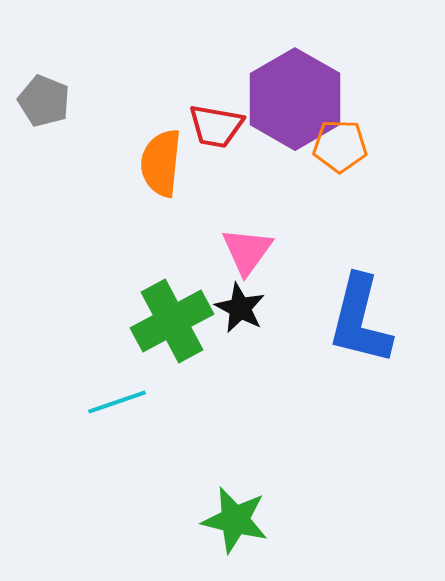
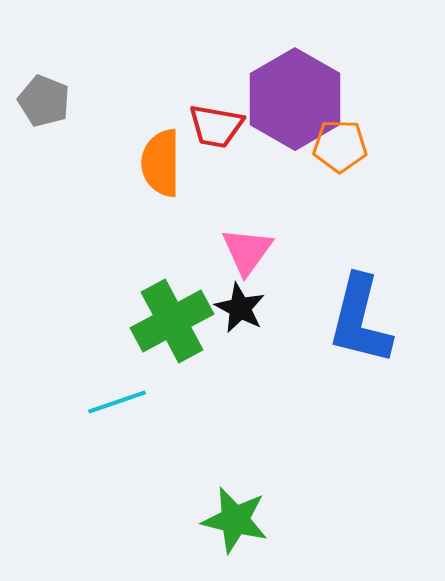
orange semicircle: rotated 6 degrees counterclockwise
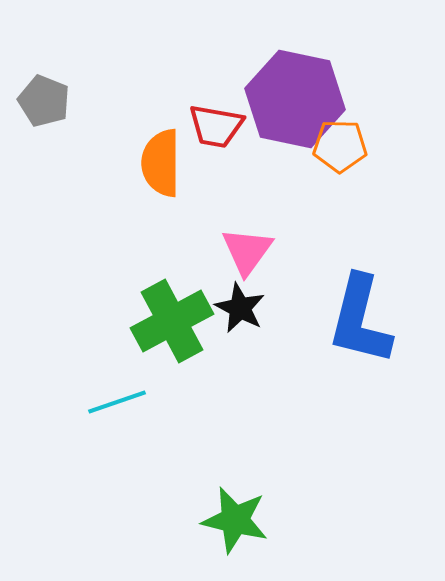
purple hexagon: rotated 18 degrees counterclockwise
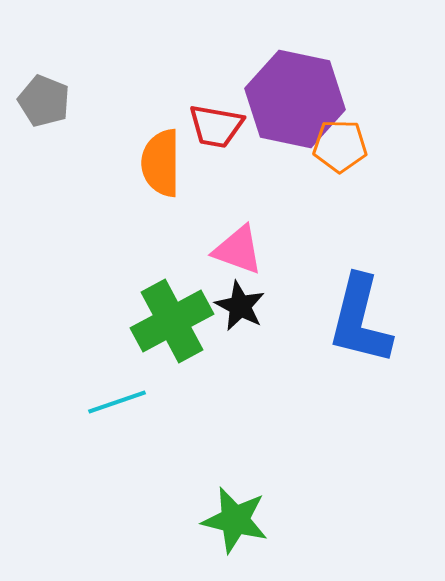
pink triangle: moved 9 px left, 1 px up; rotated 46 degrees counterclockwise
black star: moved 2 px up
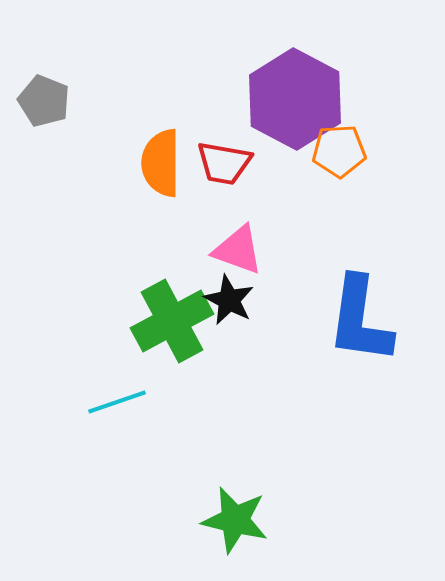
purple hexagon: rotated 16 degrees clockwise
red trapezoid: moved 8 px right, 37 px down
orange pentagon: moved 1 px left, 5 px down; rotated 4 degrees counterclockwise
black star: moved 11 px left, 6 px up
blue L-shape: rotated 6 degrees counterclockwise
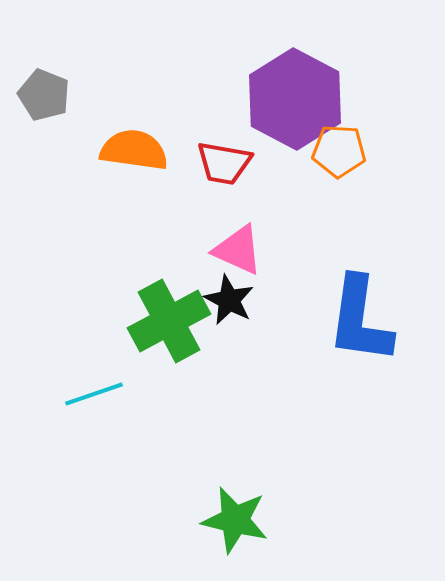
gray pentagon: moved 6 px up
orange pentagon: rotated 6 degrees clockwise
orange semicircle: moved 27 px left, 13 px up; rotated 98 degrees clockwise
pink triangle: rotated 4 degrees clockwise
green cross: moved 3 px left
cyan line: moved 23 px left, 8 px up
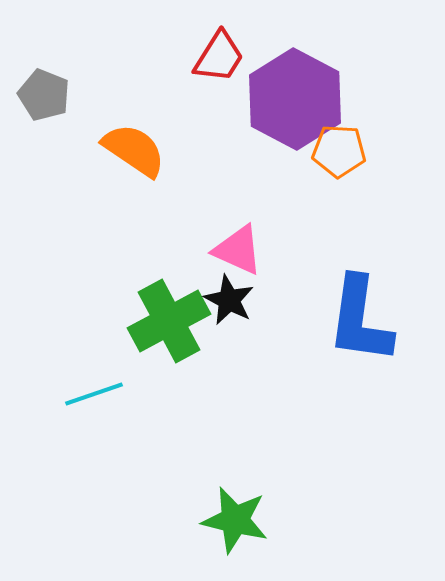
orange semicircle: rotated 26 degrees clockwise
red trapezoid: moved 5 px left, 106 px up; rotated 68 degrees counterclockwise
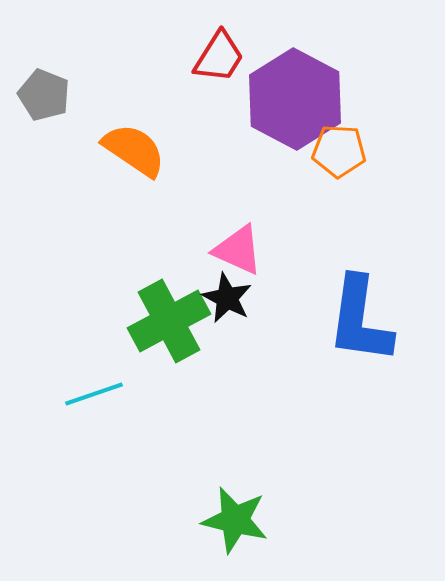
black star: moved 2 px left, 2 px up
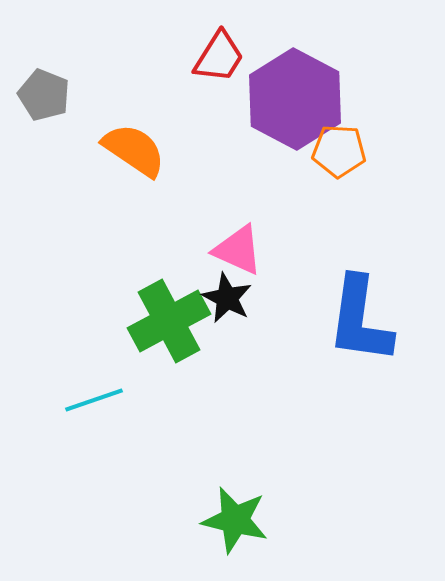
cyan line: moved 6 px down
